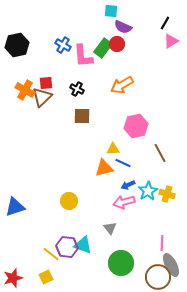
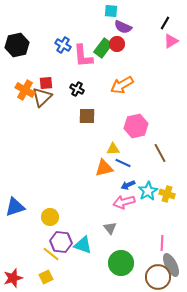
brown square: moved 5 px right
yellow circle: moved 19 px left, 16 px down
purple hexagon: moved 6 px left, 5 px up
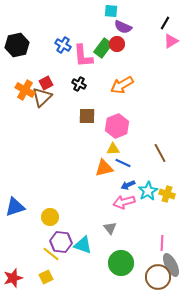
red square: rotated 24 degrees counterclockwise
black cross: moved 2 px right, 5 px up
pink hexagon: moved 19 px left; rotated 10 degrees counterclockwise
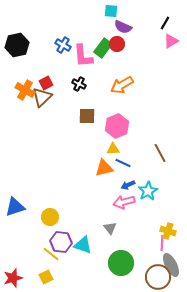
yellow cross: moved 1 px right, 37 px down
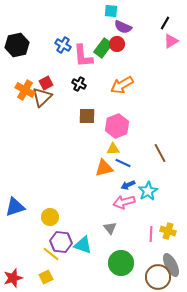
pink line: moved 11 px left, 9 px up
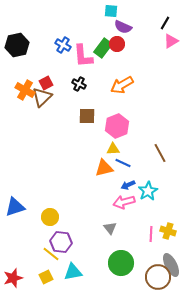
cyan triangle: moved 10 px left, 27 px down; rotated 30 degrees counterclockwise
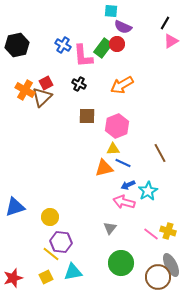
pink arrow: rotated 30 degrees clockwise
gray triangle: rotated 16 degrees clockwise
pink line: rotated 56 degrees counterclockwise
